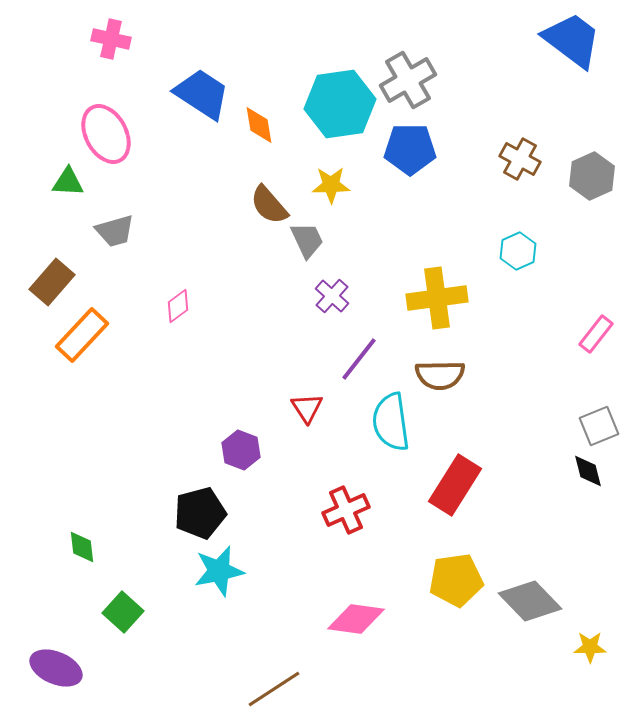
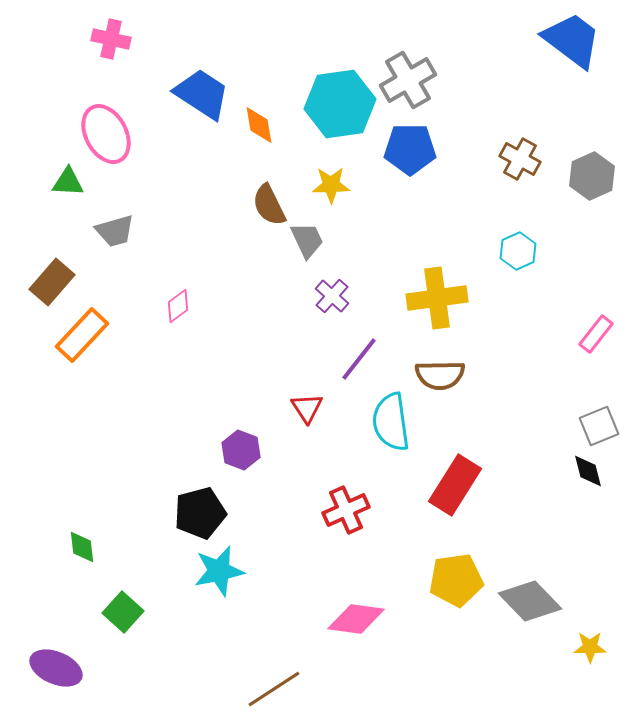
brown semicircle at (269, 205): rotated 15 degrees clockwise
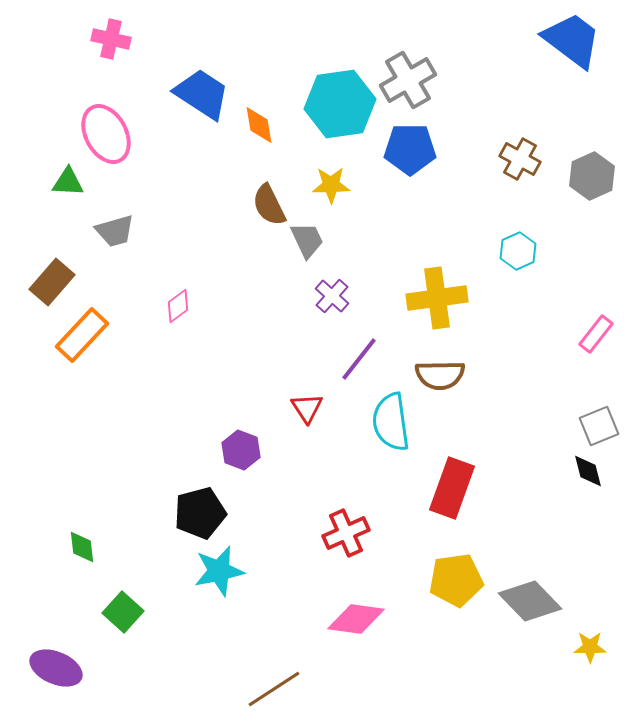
red rectangle at (455, 485): moved 3 px left, 3 px down; rotated 12 degrees counterclockwise
red cross at (346, 510): moved 23 px down
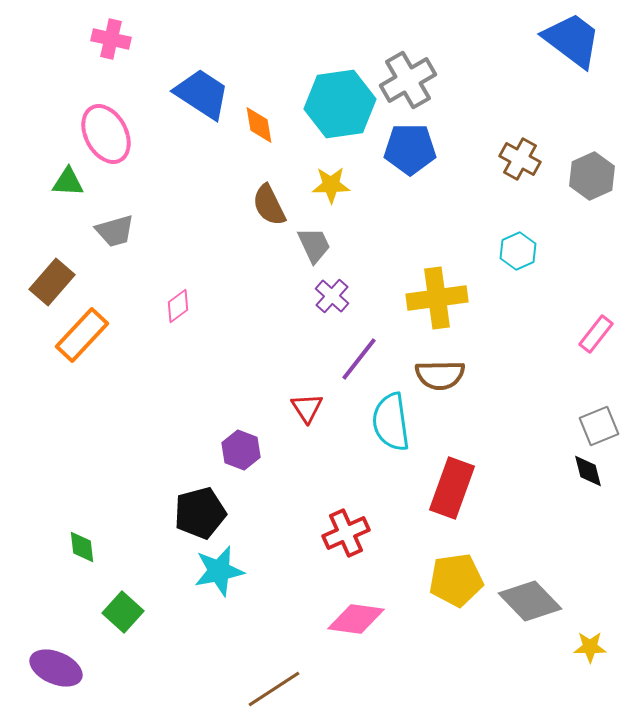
gray trapezoid at (307, 240): moved 7 px right, 5 px down
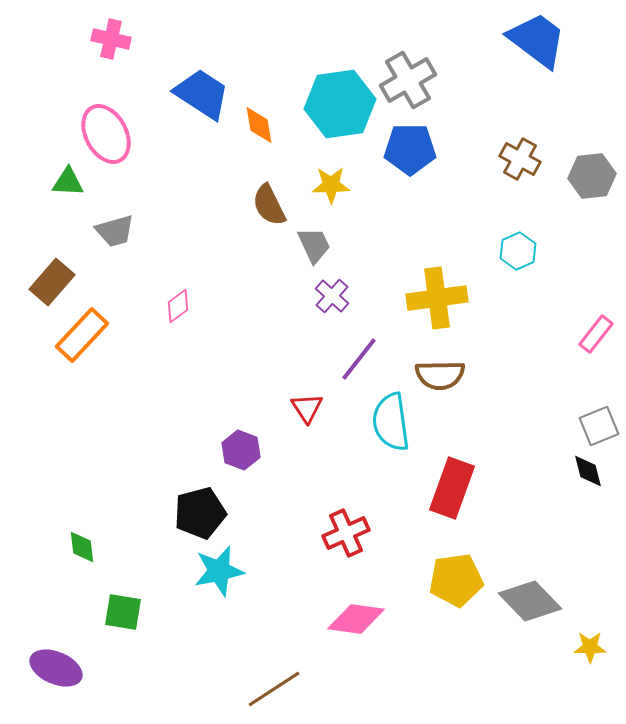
blue trapezoid at (572, 40): moved 35 px left
gray hexagon at (592, 176): rotated 18 degrees clockwise
green square at (123, 612): rotated 33 degrees counterclockwise
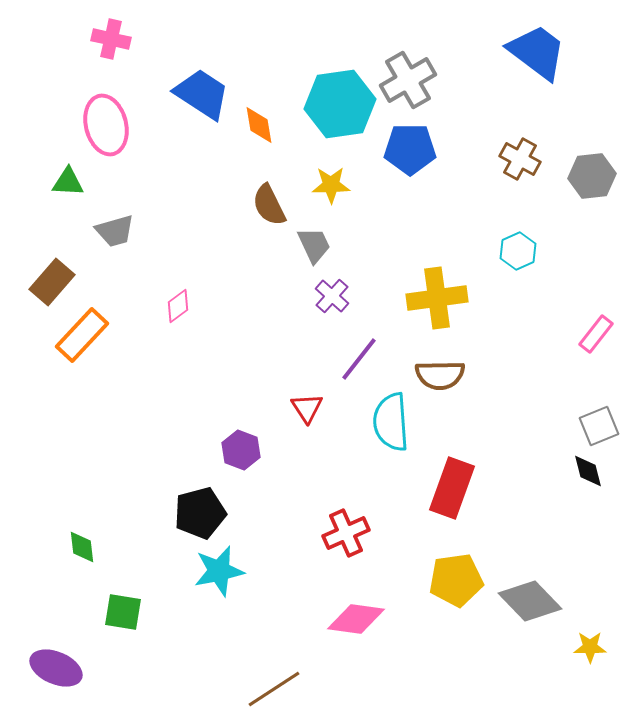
blue trapezoid at (537, 40): moved 12 px down
pink ellipse at (106, 134): moved 9 px up; rotated 14 degrees clockwise
cyan semicircle at (391, 422): rotated 4 degrees clockwise
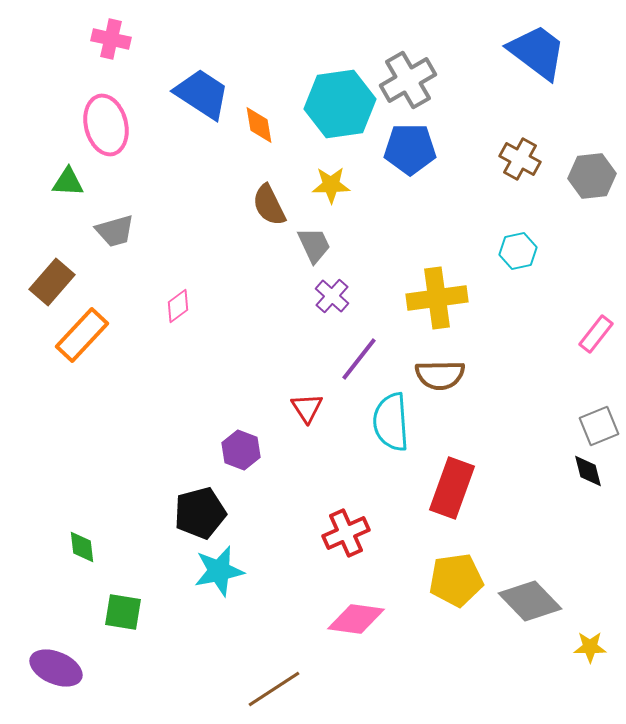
cyan hexagon at (518, 251): rotated 12 degrees clockwise
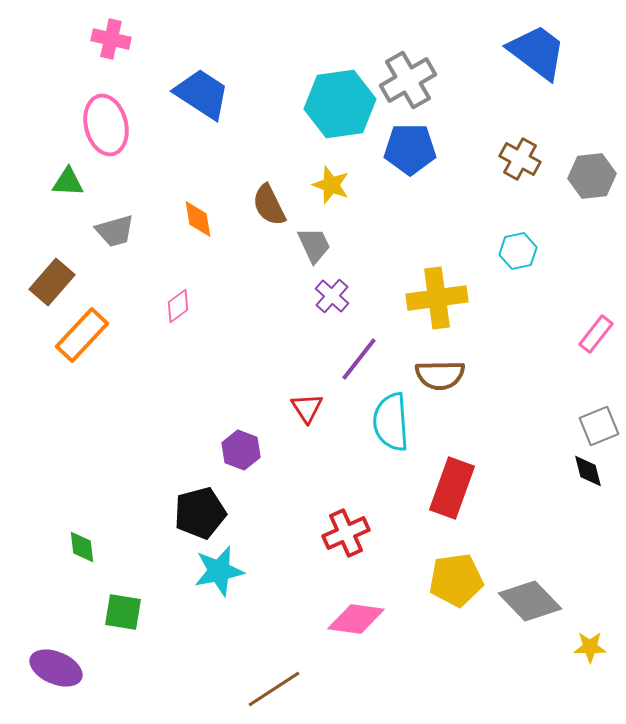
orange diamond at (259, 125): moved 61 px left, 94 px down
yellow star at (331, 185): rotated 21 degrees clockwise
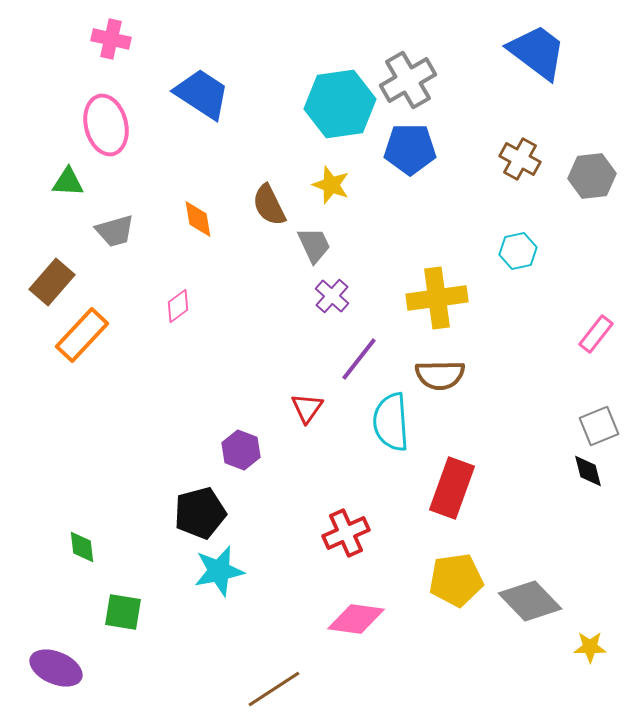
red triangle at (307, 408): rotated 8 degrees clockwise
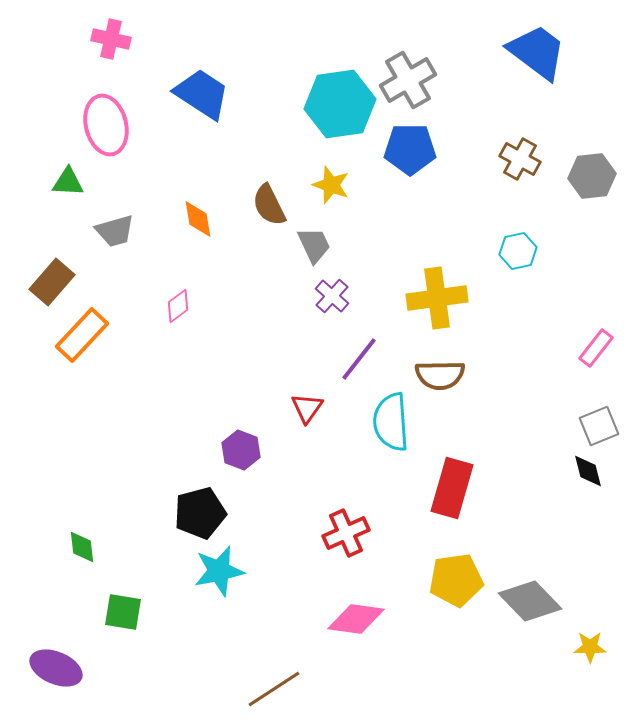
pink rectangle at (596, 334): moved 14 px down
red rectangle at (452, 488): rotated 4 degrees counterclockwise
